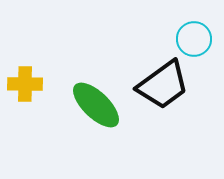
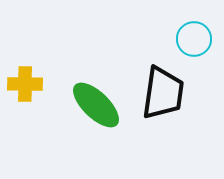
black trapezoid: moved 8 px down; rotated 46 degrees counterclockwise
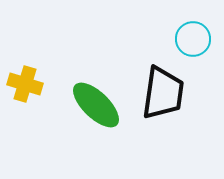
cyan circle: moved 1 px left
yellow cross: rotated 16 degrees clockwise
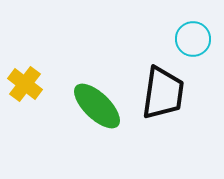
yellow cross: rotated 20 degrees clockwise
green ellipse: moved 1 px right, 1 px down
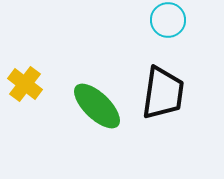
cyan circle: moved 25 px left, 19 px up
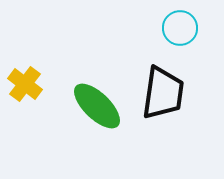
cyan circle: moved 12 px right, 8 px down
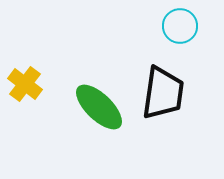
cyan circle: moved 2 px up
green ellipse: moved 2 px right, 1 px down
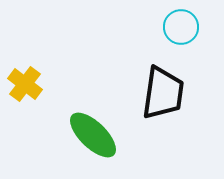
cyan circle: moved 1 px right, 1 px down
green ellipse: moved 6 px left, 28 px down
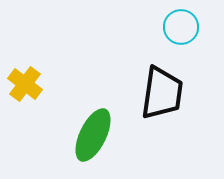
black trapezoid: moved 1 px left
green ellipse: rotated 72 degrees clockwise
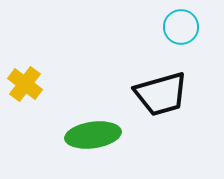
black trapezoid: moved 1 px left, 1 px down; rotated 66 degrees clockwise
green ellipse: rotated 56 degrees clockwise
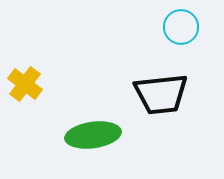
black trapezoid: rotated 10 degrees clockwise
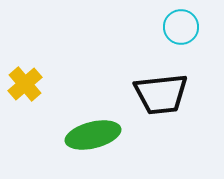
yellow cross: rotated 12 degrees clockwise
green ellipse: rotated 6 degrees counterclockwise
